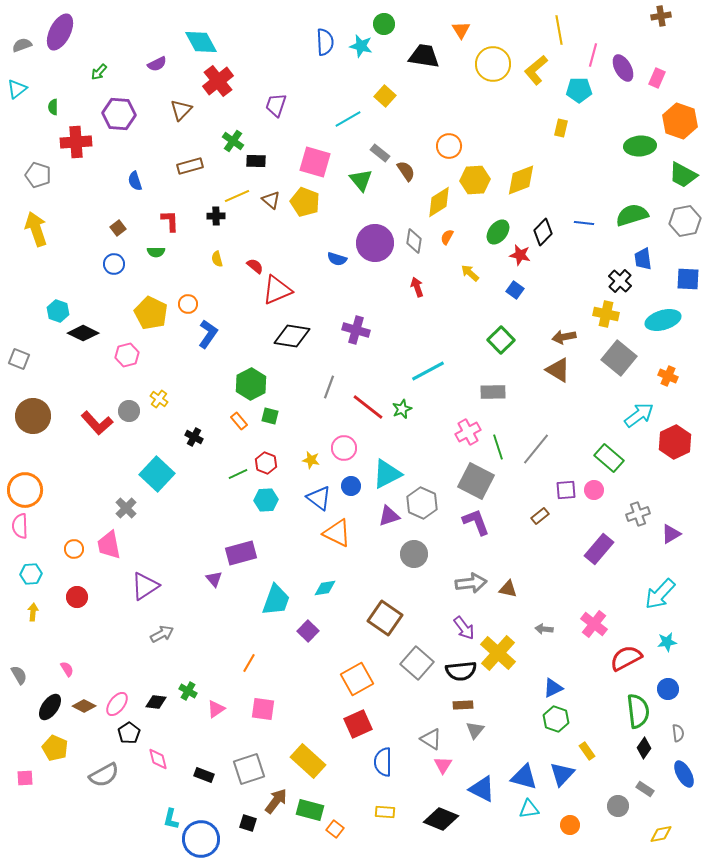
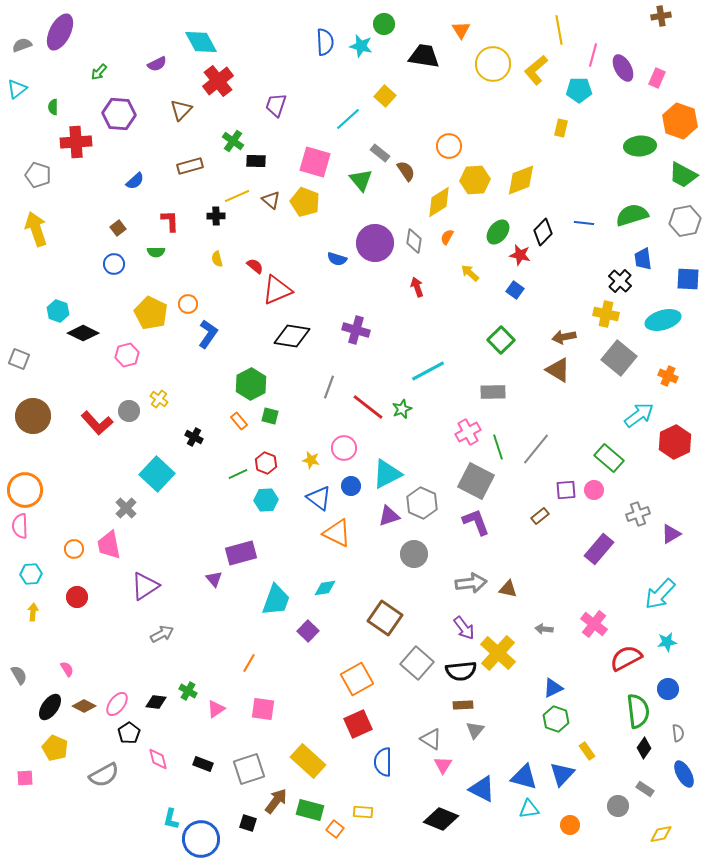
cyan line at (348, 119): rotated 12 degrees counterclockwise
blue semicircle at (135, 181): rotated 114 degrees counterclockwise
black rectangle at (204, 775): moved 1 px left, 11 px up
yellow rectangle at (385, 812): moved 22 px left
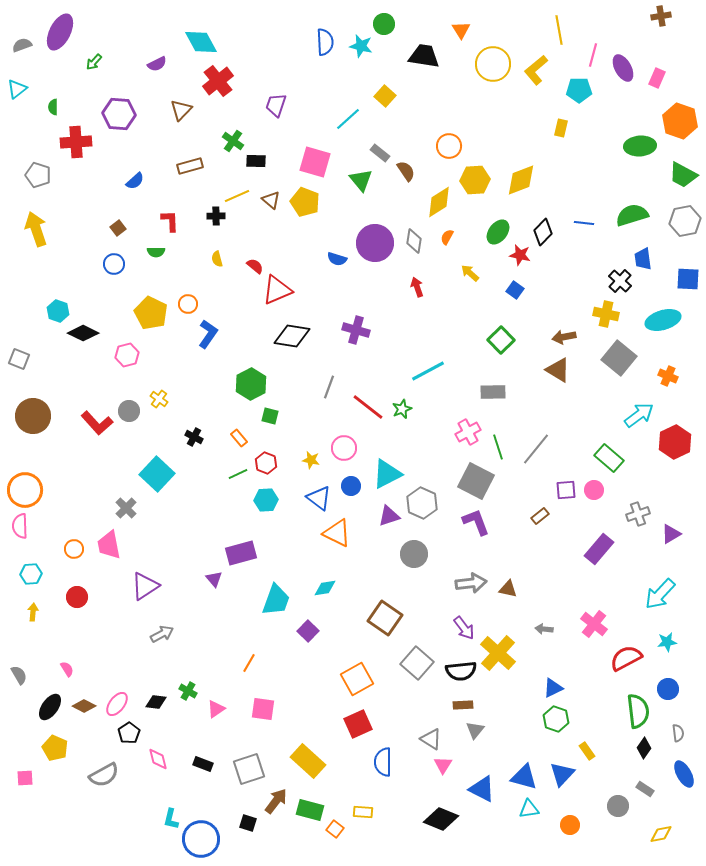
green arrow at (99, 72): moved 5 px left, 10 px up
orange rectangle at (239, 421): moved 17 px down
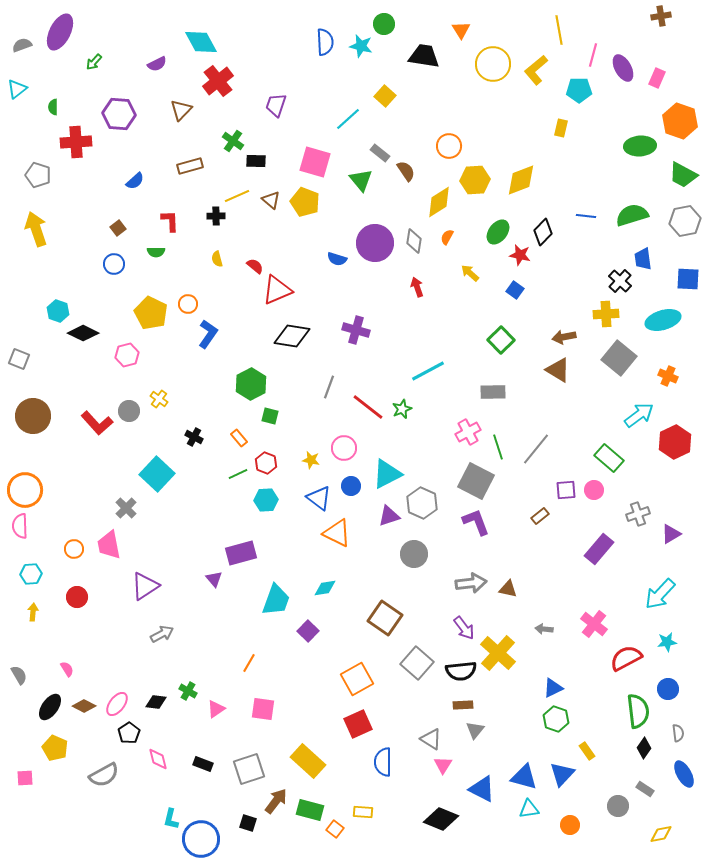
blue line at (584, 223): moved 2 px right, 7 px up
yellow cross at (606, 314): rotated 15 degrees counterclockwise
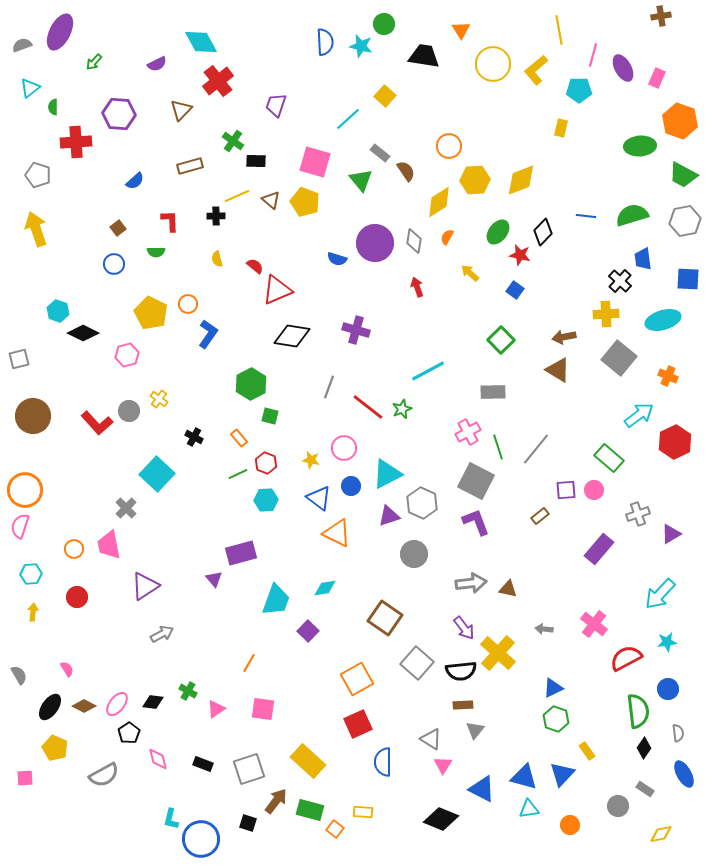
cyan triangle at (17, 89): moved 13 px right, 1 px up
gray square at (19, 359): rotated 35 degrees counterclockwise
pink semicircle at (20, 526): rotated 20 degrees clockwise
black diamond at (156, 702): moved 3 px left
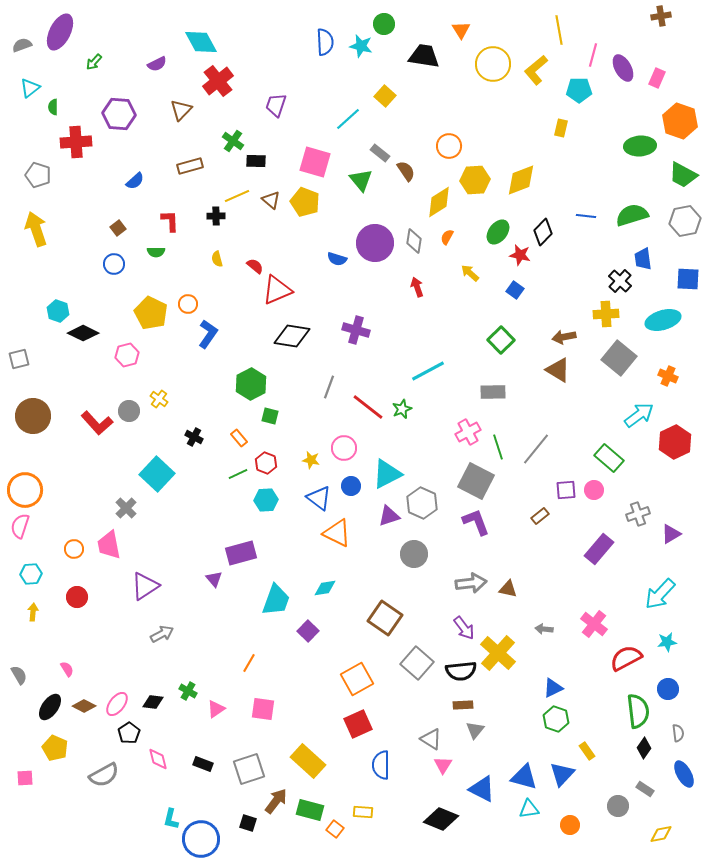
blue semicircle at (383, 762): moved 2 px left, 3 px down
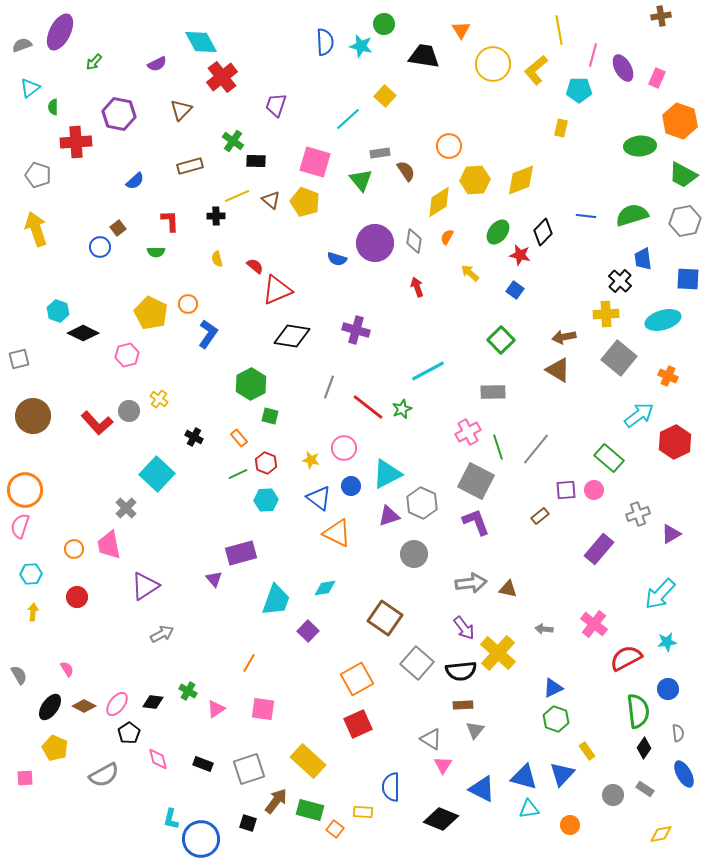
red cross at (218, 81): moved 4 px right, 4 px up
purple hexagon at (119, 114): rotated 8 degrees clockwise
gray rectangle at (380, 153): rotated 48 degrees counterclockwise
blue circle at (114, 264): moved 14 px left, 17 px up
blue semicircle at (381, 765): moved 10 px right, 22 px down
gray circle at (618, 806): moved 5 px left, 11 px up
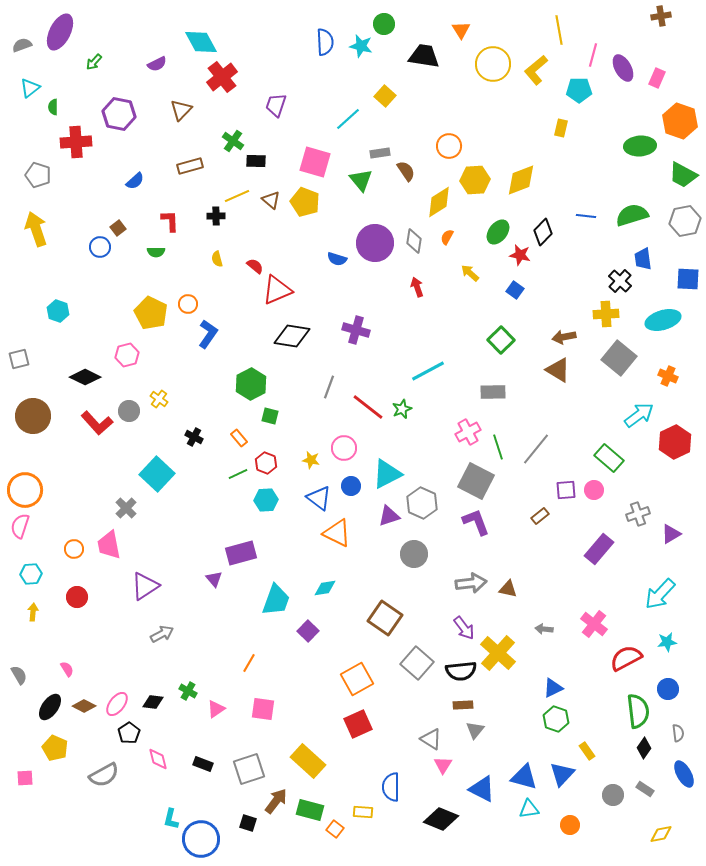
black diamond at (83, 333): moved 2 px right, 44 px down
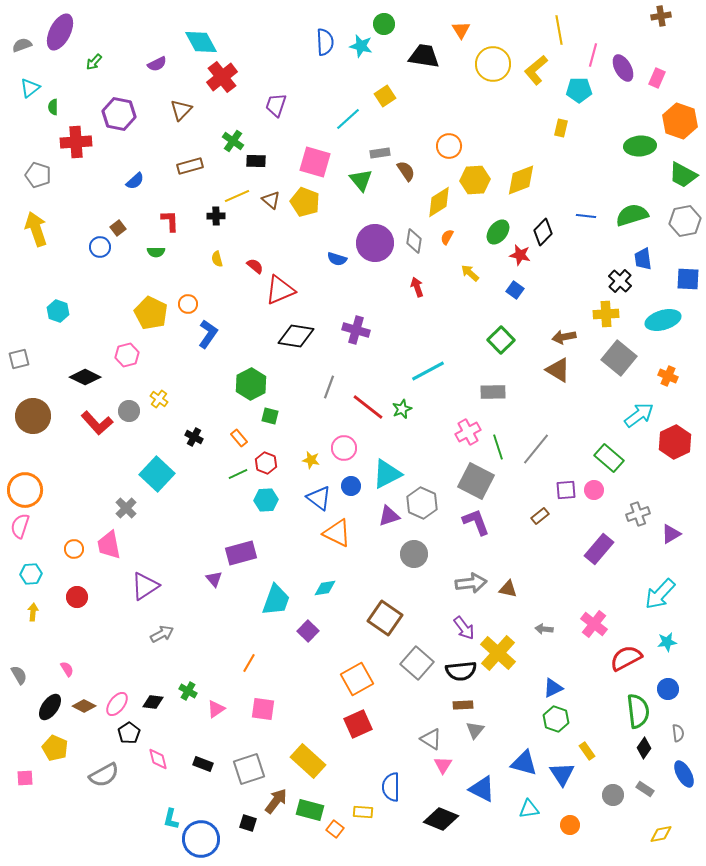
yellow square at (385, 96): rotated 15 degrees clockwise
red triangle at (277, 290): moved 3 px right
black diamond at (292, 336): moved 4 px right
blue triangle at (562, 774): rotated 16 degrees counterclockwise
blue triangle at (524, 777): moved 14 px up
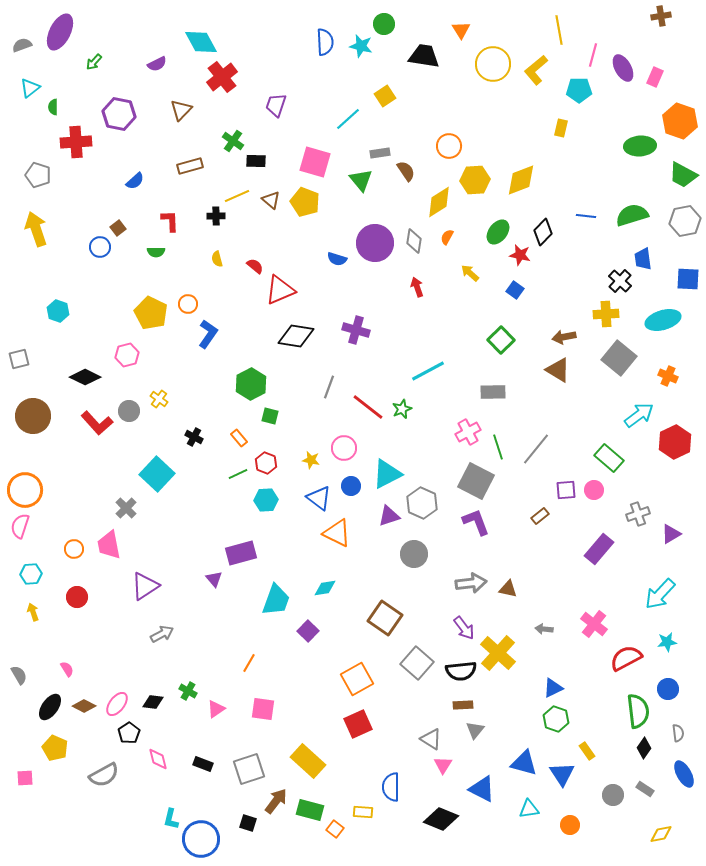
pink rectangle at (657, 78): moved 2 px left, 1 px up
yellow arrow at (33, 612): rotated 24 degrees counterclockwise
